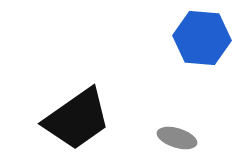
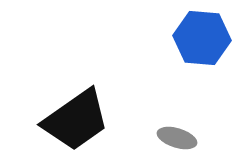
black trapezoid: moved 1 px left, 1 px down
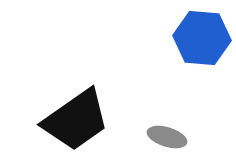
gray ellipse: moved 10 px left, 1 px up
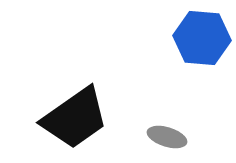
black trapezoid: moved 1 px left, 2 px up
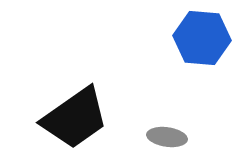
gray ellipse: rotated 9 degrees counterclockwise
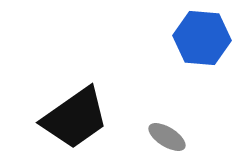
gray ellipse: rotated 24 degrees clockwise
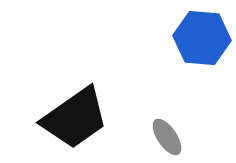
gray ellipse: rotated 24 degrees clockwise
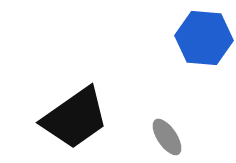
blue hexagon: moved 2 px right
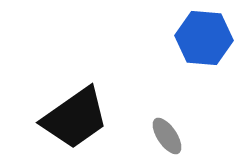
gray ellipse: moved 1 px up
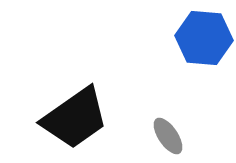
gray ellipse: moved 1 px right
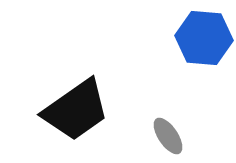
black trapezoid: moved 1 px right, 8 px up
